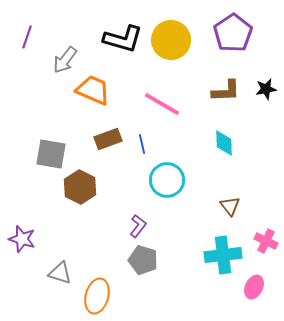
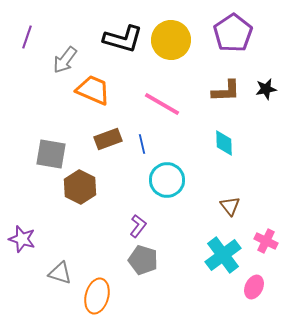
cyan cross: rotated 30 degrees counterclockwise
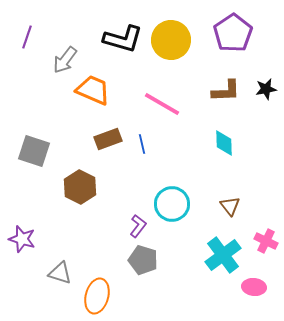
gray square: moved 17 px left, 3 px up; rotated 8 degrees clockwise
cyan circle: moved 5 px right, 24 px down
pink ellipse: rotated 70 degrees clockwise
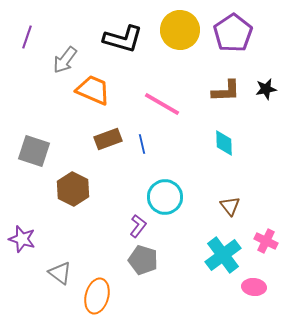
yellow circle: moved 9 px right, 10 px up
brown hexagon: moved 7 px left, 2 px down
cyan circle: moved 7 px left, 7 px up
gray triangle: rotated 20 degrees clockwise
